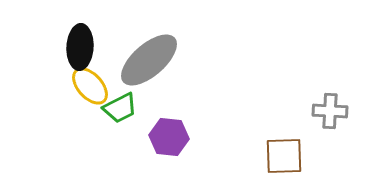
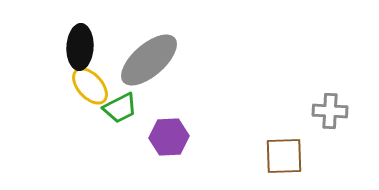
purple hexagon: rotated 9 degrees counterclockwise
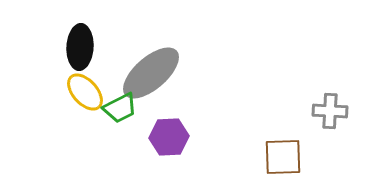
gray ellipse: moved 2 px right, 13 px down
yellow ellipse: moved 5 px left, 6 px down
brown square: moved 1 px left, 1 px down
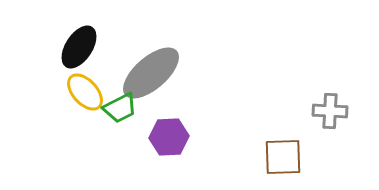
black ellipse: moved 1 px left; rotated 30 degrees clockwise
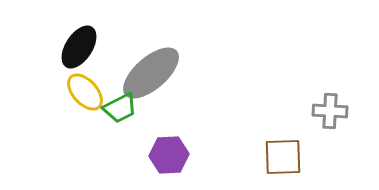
purple hexagon: moved 18 px down
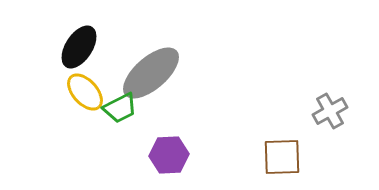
gray cross: rotated 32 degrees counterclockwise
brown square: moved 1 px left
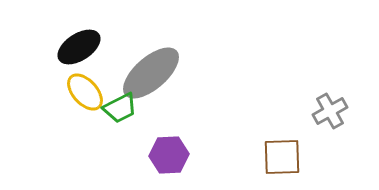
black ellipse: rotated 24 degrees clockwise
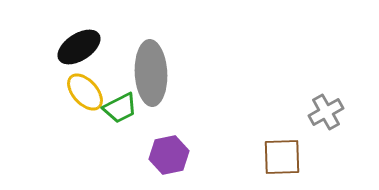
gray ellipse: rotated 52 degrees counterclockwise
gray cross: moved 4 px left, 1 px down
purple hexagon: rotated 9 degrees counterclockwise
